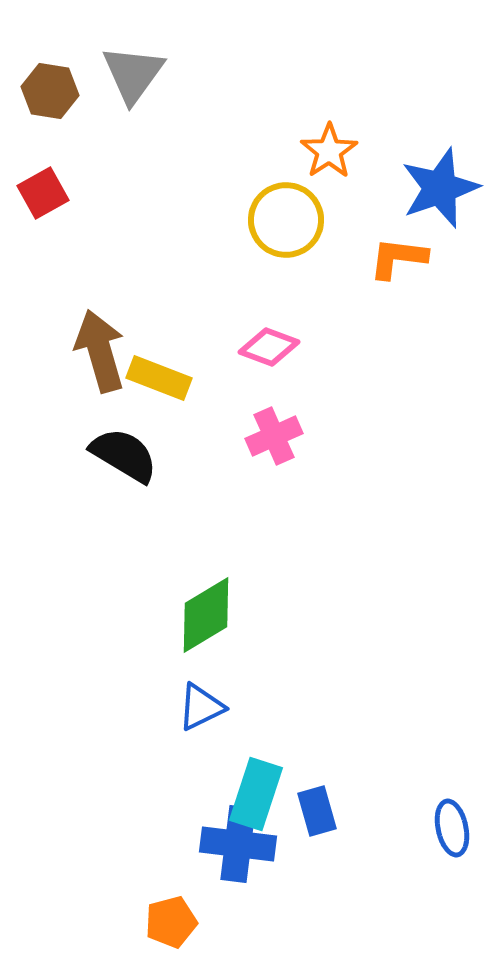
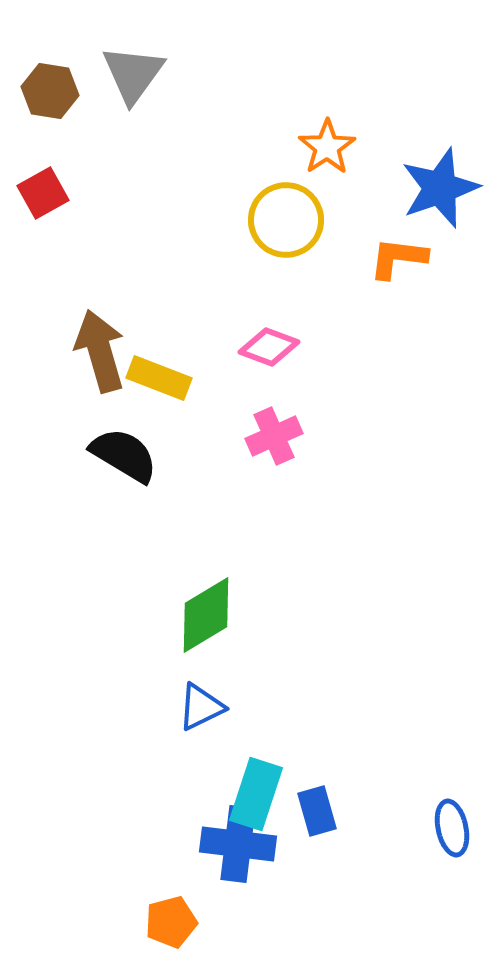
orange star: moved 2 px left, 4 px up
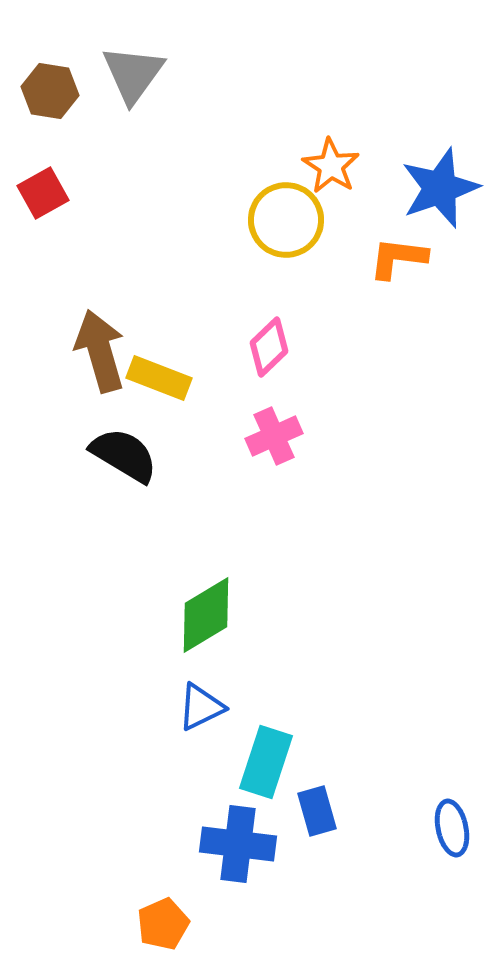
orange star: moved 4 px right, 19 px down; rotated 6 degrees counterclockwise
pink diamond: rotated 64 degrees counterclockwise
cyan rectangle: moved 10 px right, 32 px up
orange pentagon: moved 8 px left, 2 px down; rotated 9 degrees counterclockwise
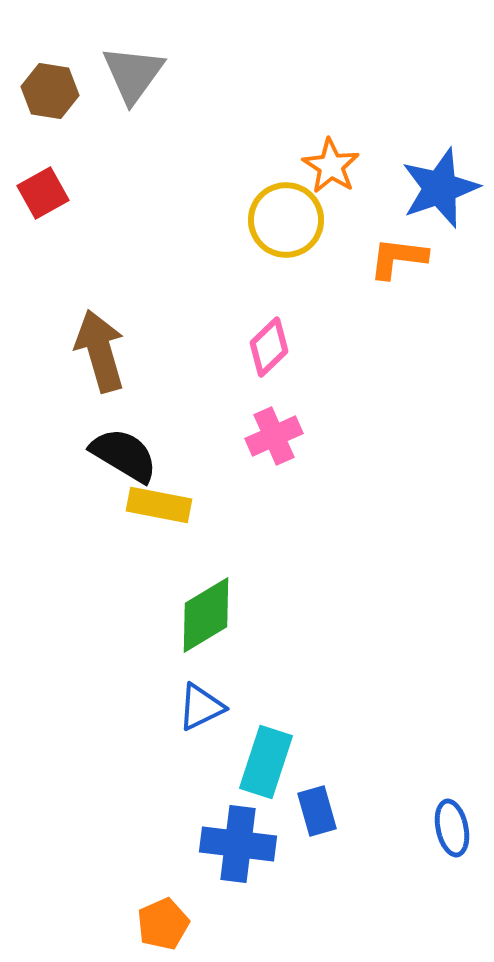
yellow rectangle: moved 127 px down; rotated 10 degrees counterclockwise
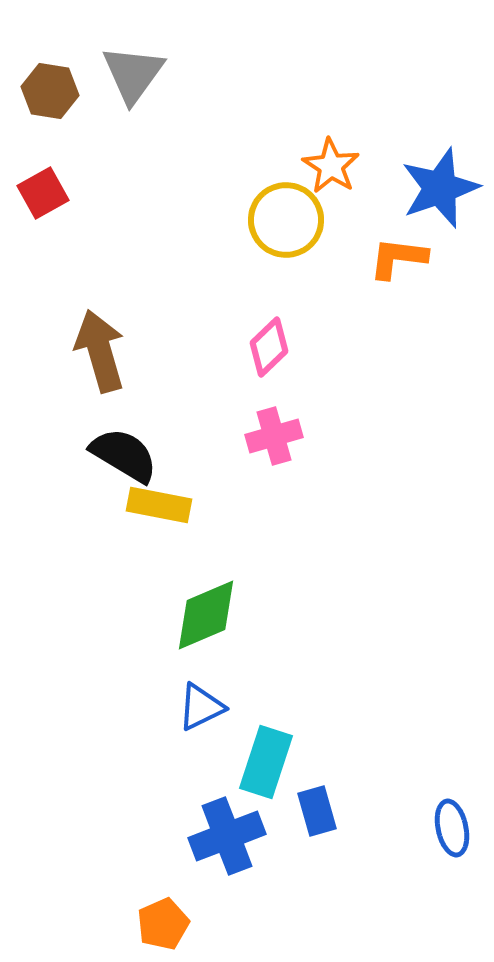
pink cross: rotated 8 degrees clockwise
green diamond: rotated 8 degrees clockwise
blue cross: moved 11 px left, 8 px up; rotated 28 degrees counterclockwise
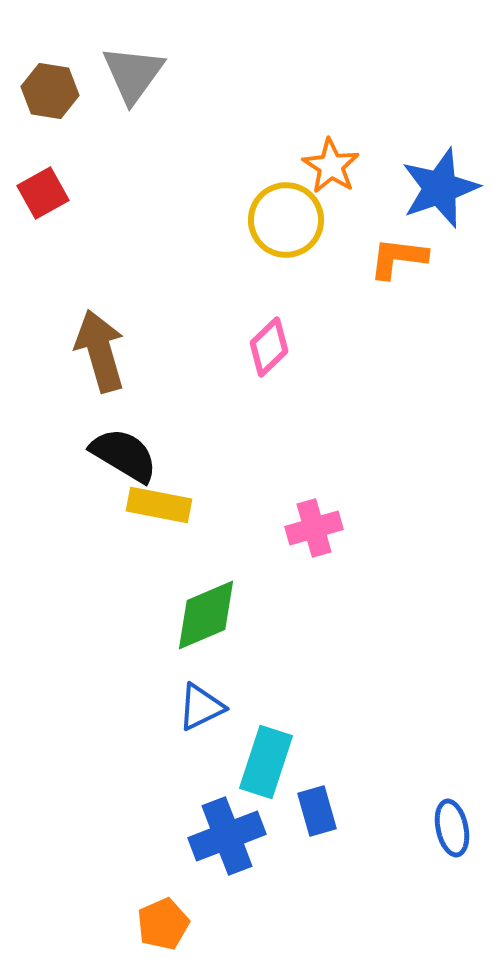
pink cross: moved 40 px right, 92 px down
